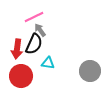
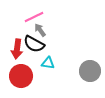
black semicircle: rotated 95 degrees clockwise
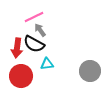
red arrow: moved 1 px up
cyan triangle: moved 1 px left, 1 px down; rotated 16 degrees counterclockwise
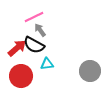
black semicircle: moved 1 px down
red arrow: rotated 138 degrees counterclockwise
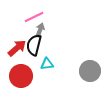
gray arrow: rotated 56 degrees clockwise
black semicircle: rotated 75 degrees clockwise
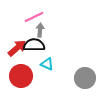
gray arrow: rotated 16 degrees counterclockwise
black semicircle: rotated 75 degrees clockwise
cyan triangle: rotated 32 degrees clockwise
gray circle: moved 5 px left, 7 px down
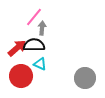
pink line: rotated 24 degrees counterclockwise
gray arrow: moved 2 px right, 2 px up
cyan triangle: moved 7 px left
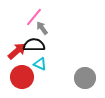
gray arrow: rotated 40 degrees counterclockwise
red arrow: moved 3 px down
red circle: moved 1 px right, 1 px down
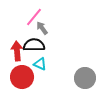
red arrow: rotated 54 degrees counterclockwise
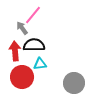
pink line: moved 1 px left, 2 px up
gray arrow: moved 20 px left
red arrow: moved 2 px left
cyan triangle: rotated 32 degrees counterclockwise
gray circle: moved 11 px left, 5 px down
